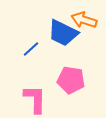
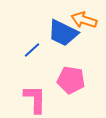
blue line: moved 1 px right, 1 px down
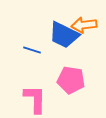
orange arrow: moved 5 px down; rotated 25 degrees counterclockwise
blue trapezoid: moved 1 px right, 2 px down
blue line: rotated 60 degrees clockwise
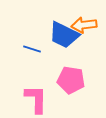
blue line: moved 1 px up
pink L-shape: moved 1 px right
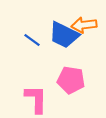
blue line: moved 9 px up; rotated 18 degrees clockwise
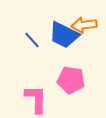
blue line: rotated 12 degrees clockwise
